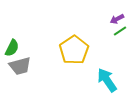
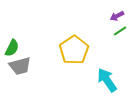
purple arrow: moved 3 px up
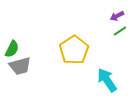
green semicircle: moved 1 px down
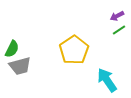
green line: moved 1 px left, 1 px up
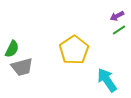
gray trapezoid: moved 2 px right, 1 px down
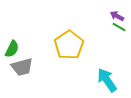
purple arrow: rotated 56 degrees clockwise
green line: moved 3 px up; rotated 64 degrees clockwise
yellow pentagon: moved 5 px left, 5 px up
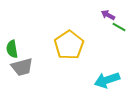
purple arrow: moved 9 px left, 1 px up
green semicircle: rotated 144 degrees clockwise
cyan arrow: rotated 75 degrees counterclockwise
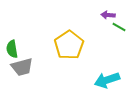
purple arrow: rotated 24 degrees counterclockwise
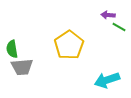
gray trapezoid: rotated 10 degrees clockwise
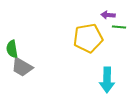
green line: rotated 24 degrees counterclockwise
yellow pentagon: moved 19 px right, 7 px up; rotated 24 degrees clockwise
gray trapezoid: rotated 35 degrees clockwise
cyan arrow: rotated 70 degrees counterclockwise
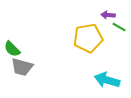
green line: rotated 24 degrees clockwise
green semicircle: rotated 36 degrees counterclockwise
gray trapezoid: rotated 15 degrees counterclockwise
cyan arrow: rotated 105 degrees clockwise
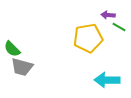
cyan arrow: rotated 15 degrees counterclockwise
